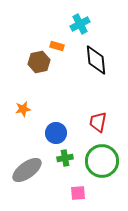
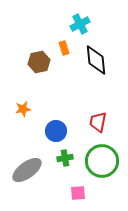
orange rectangle: moved 7 px right, 2 px down; rotated 56 degrees clockwise
blue circle: moved 2 px up
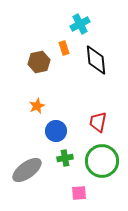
orange star: moved 14 px right, 3 px up; rotated 14 degrees counterclockwise
pink square: moved 1 px right
